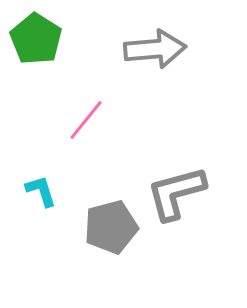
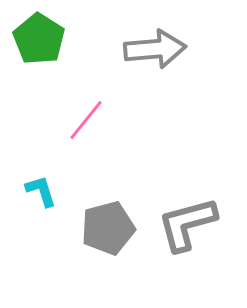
green pentagon: moved 3 px right
gray L-shape: moved 11 px right, 31 px down
gray pentagon: moved 3 px left, 1 px down
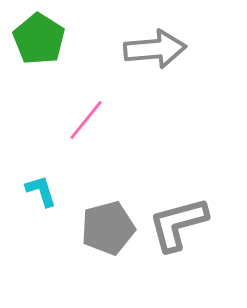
gray L-shape: moved 9 px left
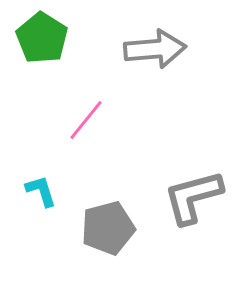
green pentagon: moved 3 px right, 1 px up
gray L-shape: moved 15 px right, 27 px up
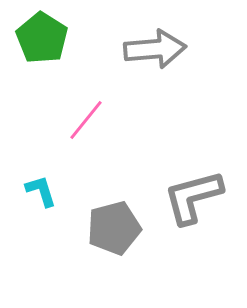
gray pentagon: moved 6 px right
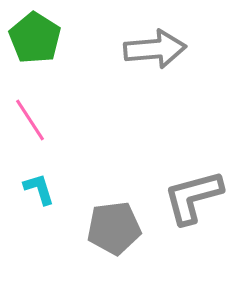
green pentagon: moved 7 px left
pink line: moved 56 px left; rotated 72 degrees counterclockwise
cyan L-shape: moved 2 px left, 2 px up
gray pentagon: rotated 8 degrees clockwise
